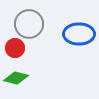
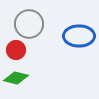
blue ellipse: moved 2 px down
red circle: moved 1 px right, 2 px down
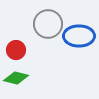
gray circle: moved 19 px right
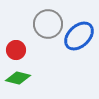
blue ellipse: rotated 44 degrees counterclockwise
green diamond: moved 2 px right
